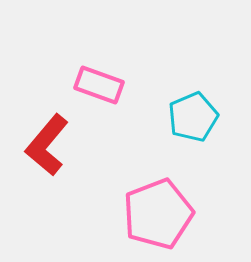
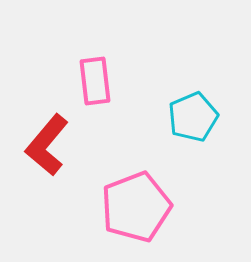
pink rectangle: moved 4 px left, 4 px up; rotated 63 degrees clockwise
pink pentagon: moved 22 px left, 7 px up
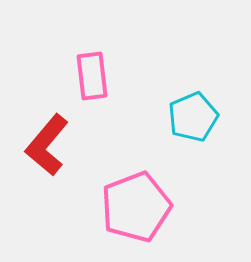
pink rectangle: moved 3 px left, 5 px up
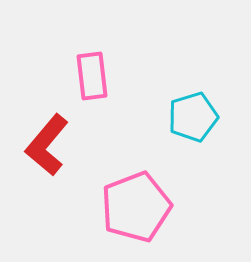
cyan pentagon: rotated 6 degrees clockwise
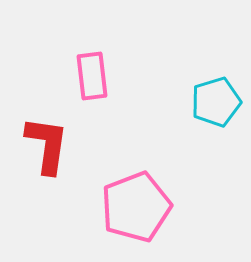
cyan pentagon: moved 23 px right, 15 px up
red L-shape: rotated 148 degrees clockwise
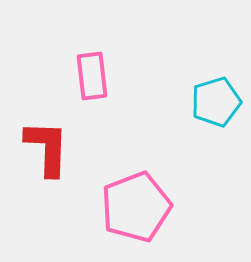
red L-shape: moved 3 px down; rotated 6 degrees counterclockwise
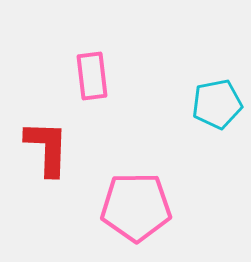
cyan pentagon: moved 1 px right, 2 px down; rotated 6 degrees clockwise
pink pentagon: rotated 20 degrees clockwise
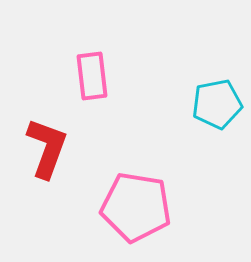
red L-shape: rotated 18 degrees clockwise
pink pentagon: rotated 10 degrees clockwise
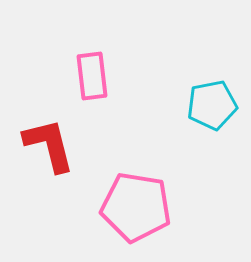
cyan pentagon: moved 5 px left, 1 px down
red L-shape: moved 2 px right, 3 px up; rotated 34 degrees counterclockwise
